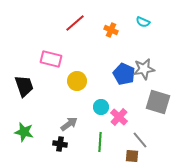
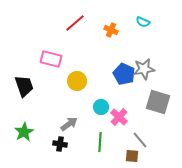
green star: rotated 30 degrees clockwise
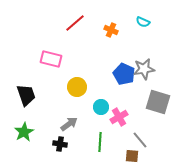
yellow circle: moved 6 px down
black trapezoid: moved 2 px right, 9 px down
pink cross: rotated 18 degrees clockwise
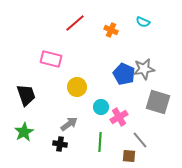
brown square: moved 3 px left
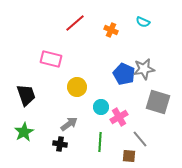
gray line: moved 1 px up
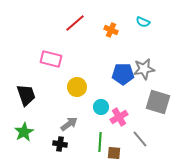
blue pentagon: moved 1 px left; rotated 25 degrees counterclockwise
brown square: moved 15 px left, 3 px up
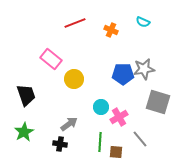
red line: rotated 20 degrees clockwise
pink rectangle: rotated 25 degrees clockwise
yellow circle: moved 3 px left, 8 px up
brown square: moved 2 px right, 1 px up
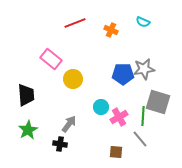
yellow circle: moved 1 px left
black trapezoid: rotated 15 degrees clockwise
gray arrow: rotated 18 degrees counterclockwise
green star: moved 4 px right, 2 px up
green line: moved 43 px right, 26 px up
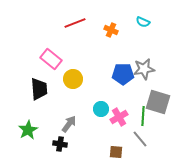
black trapezoid: moved 13 px right, 6 px up
cyan circle: moved 2 px down
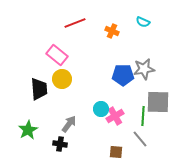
orange cross: moved 1 px right, 1 px down
pink rectangle: moved 6 px right, 4 px up
blue pentagon: moved 1 px down
yellow circle: moved 11 px left
gray square: rotated 15 degrees counterclockwise
pink cross: moved 4 px left, 1 px up
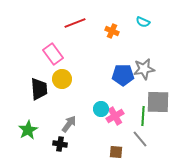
pink rectangle: moved 4 px left, 1 px up; rotated 15 degrees clockwise
